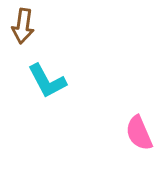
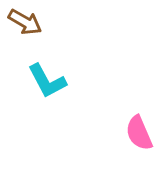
brown arrow: moved 2 px right, 4 px up; rotated 68 degrees counterclockwise
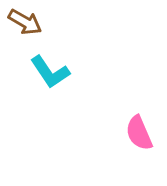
cyan L-shape: moved 3 px right, 9 px up; rotated 6 degrees counterclockwise
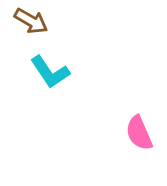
brown arrow: moved 6 px right, 1 px up
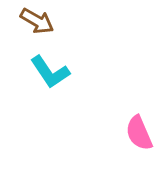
brown arrow: moved 6 px right
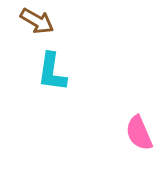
cyan L-shape: moved 2 px right; rotated 42 degrees clockwise
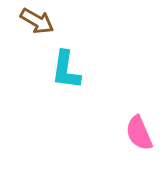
cyan L-shape: moved 14 px right, 2 px up
